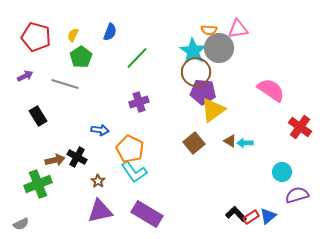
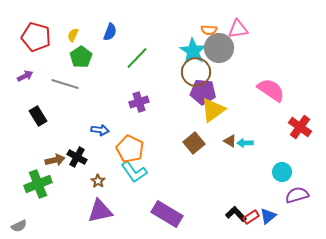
purple rectangle: moved 20 px right
gray semicircle: moved 2 px left, 2 px down
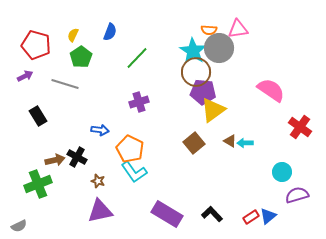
red pentagon: moved 8 px down
brown star: rotated 16 degrees counterclockwise
black L-shape: moved 24 px left
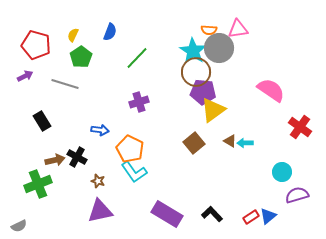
black rectangle: moved 4 px right, 5 px down
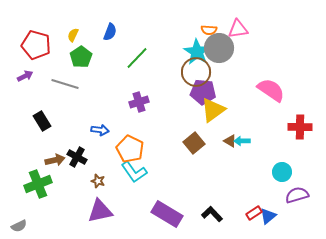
cyan star: moved 4 px right, 1 px down
red cross: rotated 35 degrees counterclockwise
cyan arrow: moved 3 px left, 2 px up
red rectangle: moved 3 px right, 4 px up
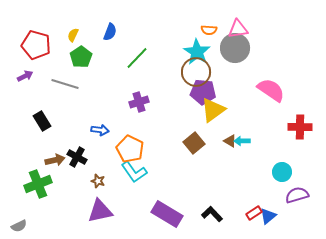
gray circle: moved 16 px right
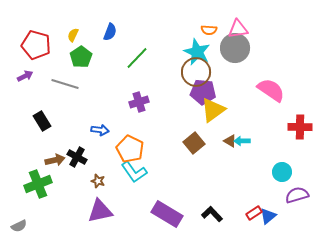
cyan star: rotated 8 degrees counterclockwise
